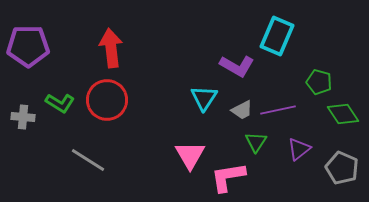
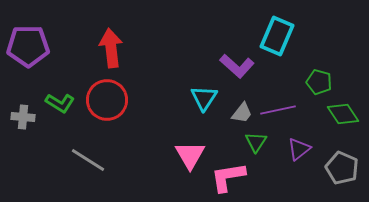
purple L-shape: rotated 12 degrees clockwise
gray trapezoid: moved 3 px down; rotated 25 degrees counterclockwise
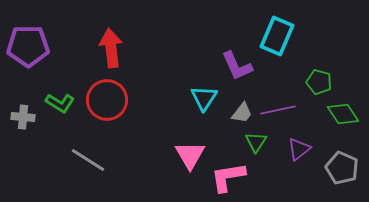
purple L-shape: rotated 24 degrees clockwise
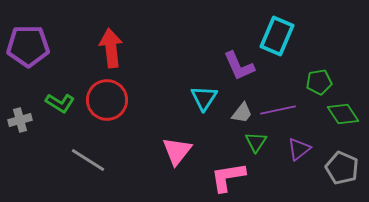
purple L-shape: moved 2 px right
green pentagon: rotated 25 degrees counterclockwise
gray cross: moved 3 px left, 3 px down; rotated 20 degrees counterclockwise
pink triangle: moved 13 px left, 4 px up; rotated 8 degrees clockwise
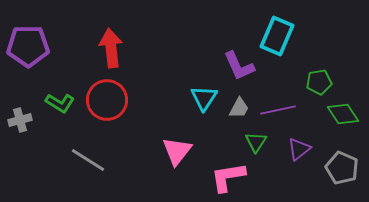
gray trapezoid: moved 3 px left, 5 px up; rotated 10 degrees counterclockwise
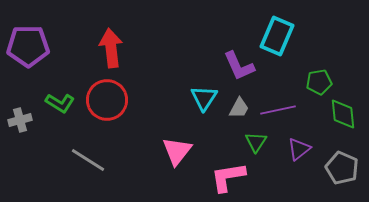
green diamond: rotated 28 degrees clockwise
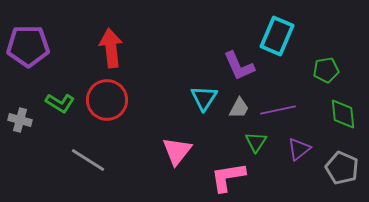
green pentagon: moved 7 px right, 12 px up
gray cross: rotated 30 degrees clockwise
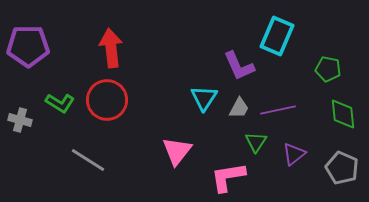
green pentagon: moved 2 px right, 1 px up; rotated 20 degrees clockwise
purple triangle: moved 5 px left, 5 px down
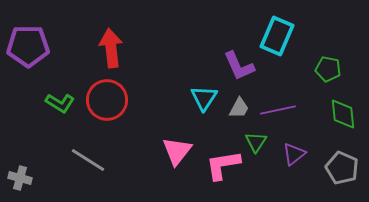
gray cross: moved 58 px down
pink L-shape: moved 5 px left, 12 px up
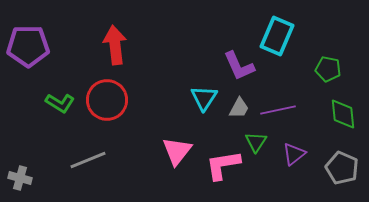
red arrow: moved 4 px right, 3 px up
gray line: rotated 54 degrees counterclockwise
